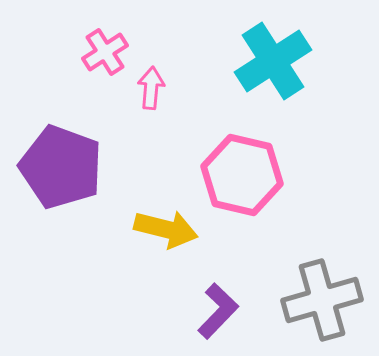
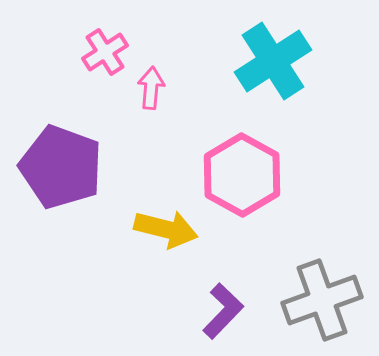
pink hexagon: rotated 16 degrees clockwise
gray cross: rotated 4 degrees counterclockwise
purple L-shape: moved 5 px right
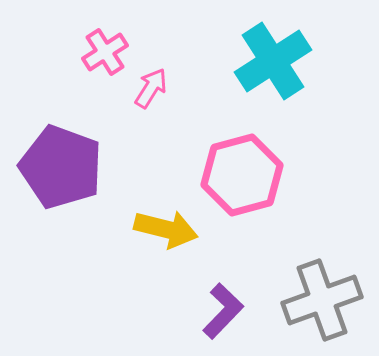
pink arrow: rotated 27 degrees clockwise
pink hexagon: rotated 16 degrees clockwise
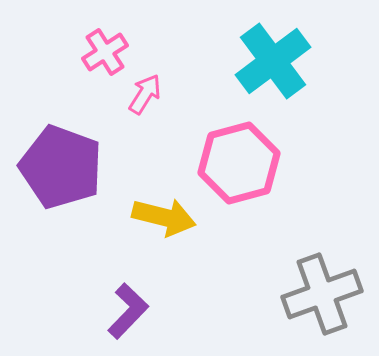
cyan cross: rotated 4 degrees counterclockwise
pink arrow: moved 6 px left, 6 px down
pink hexagon: moved 3 px left, 12 px up
yellow arrow: moved 2 px left, 12 px up
gray cross: moved 6 px up
purple L-shape: moved 95 px left
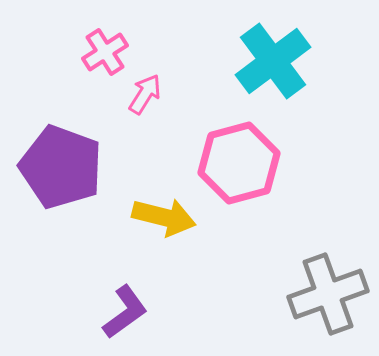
gray cross: moved 6 px right
purple L-shape: moved 3 px left, 1 px down; rotated 10 degrees clockwise
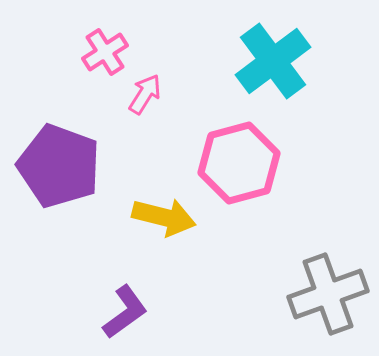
purple pentagon: moved 2 px left, 1 px up
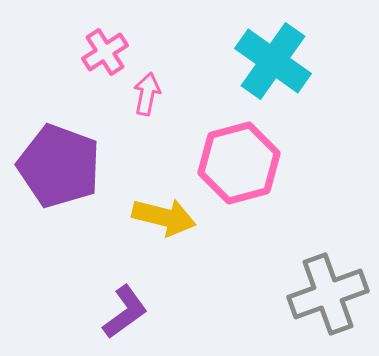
cyan cross: rotated 18 degrees counterclockwise
pink arrow: moved 2 px right; rotated 21 degrees counterclockwise
